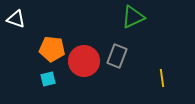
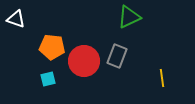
green triangle: moved 4 px left
orange pentagon: moved 2 px up
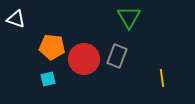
green triangle: rotated 35 degrees counterclockwise
red circle: moved 2 px up
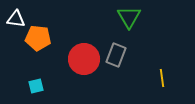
white triangle: rotated 12 degrees counterclockwise
orange pentagon: moved 14 px left, 9 px up
gray rectangle: moved 1 px left, 1 px up
cyan square: moved 12 px left, 7 px down
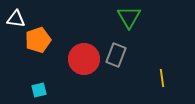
orange pentagon: moved 2 px down; rotated 25 degrees counterclockwise
cyan square: moved 3 px right, 4 px down
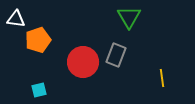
red circle: moved 1 px left, 3 px down
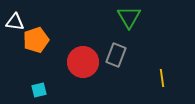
white triangle: moved 1 px left, 3 px down
orange pentagon: moved 2 px left
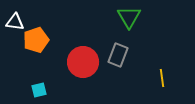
gray rectangle: moved 2 px right
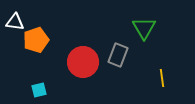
green triangle: moved 15 px right, 11 px down
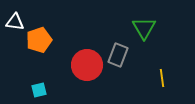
orange pentagon: moved 3 px right
red circle: moved 4 px right, 3 px down
